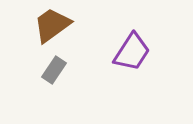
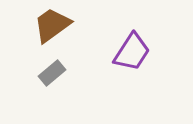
gray rectangle: moved 2 px left, 3 px down; rotated 16 degrees clockwise
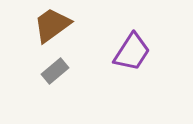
gray rectangle: moved 3 px right, 2 px up
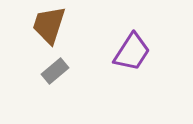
brown trapezoid: moved 3 px left; rotated 36 degrees counterclockwise
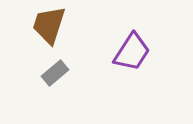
gray rectangle: moved 2 px down
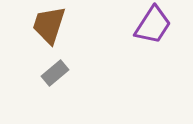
purple trapezoid: moved 21 px right, 27 px up
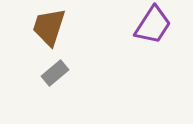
brown trapezoid: moved 2 px down
